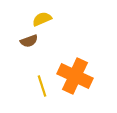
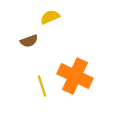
yellow semicircle: moved 8 px right, 2 px up
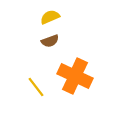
brown semicircle: moved 21 px right
yellow line: moved 6 px left, 1 px down; rotated 20 degrees counterclockwise
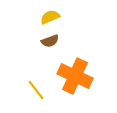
yellow line: moved 3 px down
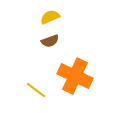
yellow line: rotated 15 degrees counterclockwise
